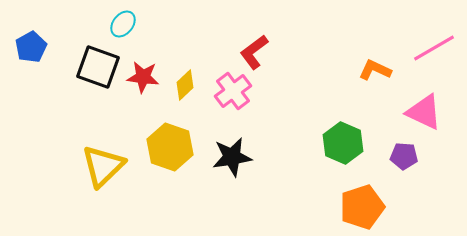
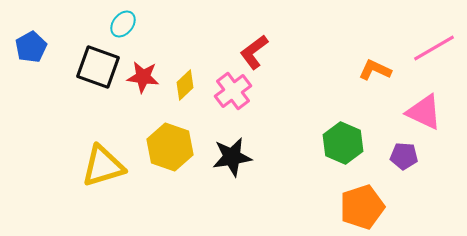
yellow triangle: rotated 27 degrees clockwise
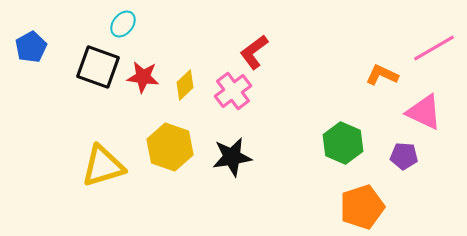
orange L-shape: moved 7 px right, 5 px down
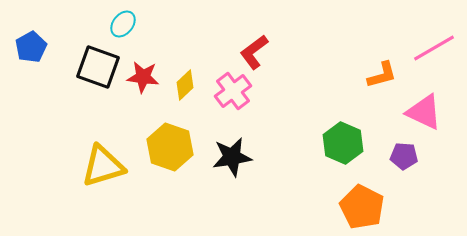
orange L-shape: rotated 140 degrees clockwise
orange pentagon: rotated 27 degrees counterclockwise
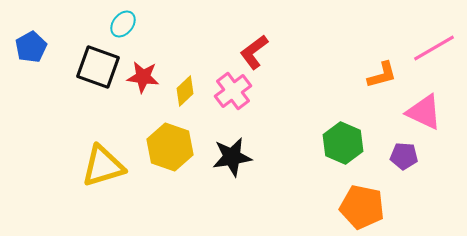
yellow diamond: moved 6 px down
orange pentagon: rotated 15 degrees counterclockwise
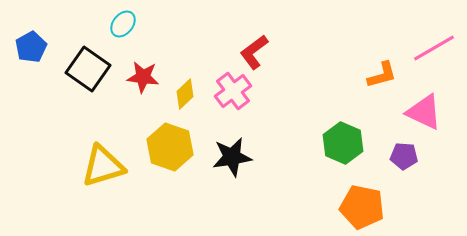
black square: moved 10 px left, 2 px down; rotated 15 degrees clockwise
yellow diamond: moved 3 px down
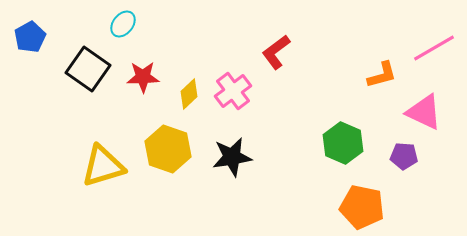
blue pentagon: moved 1 px left, 10 px up
red L-shape: moved 22 px right
red star: rotated 8 degrees counterclockwise
yellow diamond: moved 4 px right
yellow hexagon: moved 2 px left, 2 px down
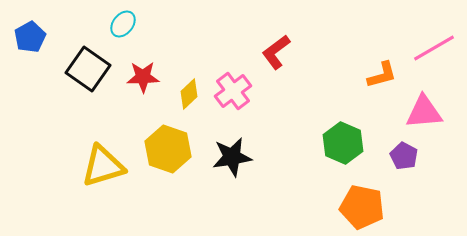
pink triangle: rotated 30 degrees counterclockwise
purple pentagon: rotated 24 degrees clockwise
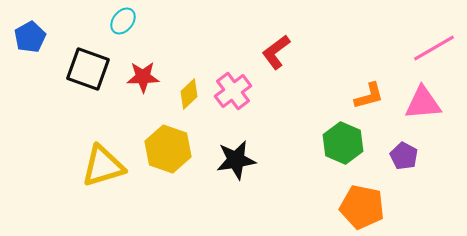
cyan ellipse: moved 3 px up
black square: rotated 15 degrees counterclockwise
orange L-shape: moved 13 px left, 21 px down
pink triangle: moved 1 px left, 9 px up
black star: moved 4 px right, 3 px down
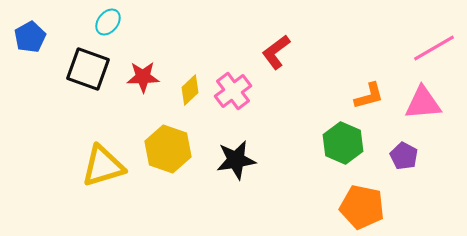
cyan ellipse: moved 15 px left, 1 px down
yellow diamond: moved 1 px right, 4 px up
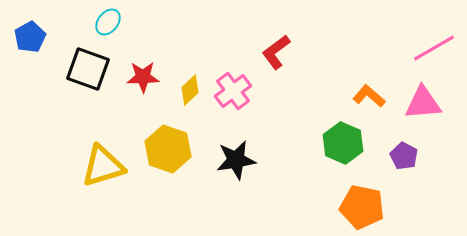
orange L-shape: rotated 124 degrees counterclockwise
